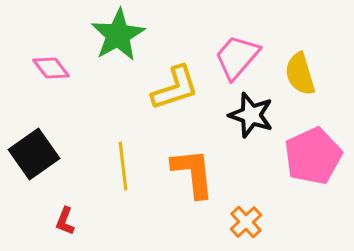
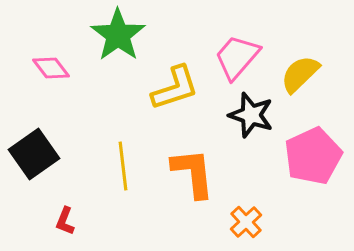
green star: rotated 6 degrees counterclockwise
yellow semicircle: rotated 63 degrees clockwise
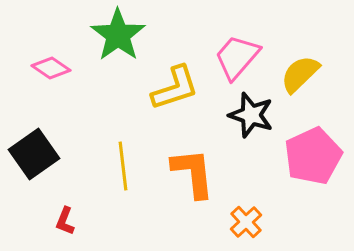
pink diamond: rotated 18 degrees counterclockwise
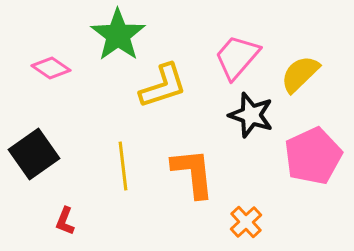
yellow L-shape: moved 12 px left, 2 px up
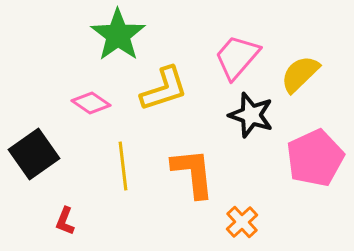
pink diamond: moved 40 px right, 35 px down
yellow L-shape: moved 1 px right, 3 px down
pink pentagon: moved 2 px right, 2 px down
orange cross: moved 4 px left
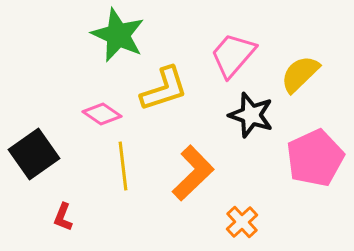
green star: rotated 12 degrees counterclockwise
pink trapezoid: moved 4 px left, 2 px up
pink diamond: moved 11 px right, 11 px down
orange L-shape: rotated 52 degrees clockwise
red L-shape: moved 2 px left, 4 px up
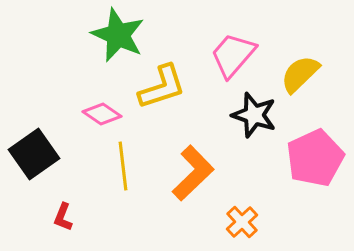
yellow L-shape: moved 2 px left, 2 px up
black star: moved 3 px right
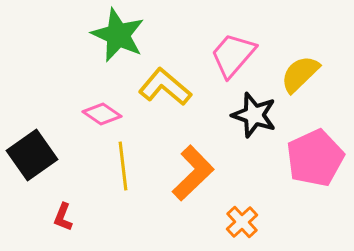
yellow L-shape: moved 3 px right; rotated 122 degrees counterclockwise
black square: moved 2 px left, 1 px down
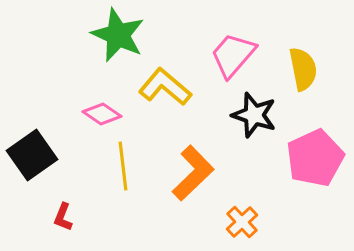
yellow semicircle: moved 3 px right, 5 px up; rotated 123 degrees clockwise
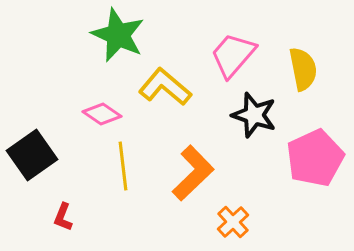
orange cross: moved 9 px left
